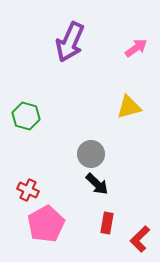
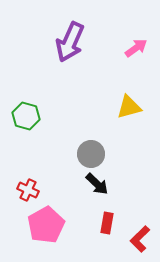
pink pentagon: moved 1 px down
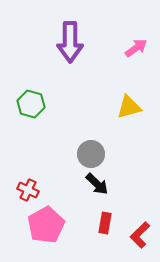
purple arrow: rotated 24 degrees counterclockwise
green hexagon: moved 5 px right, 12 px up
red rectangle: moved 2 px left
red L-shape: moved 4 px up
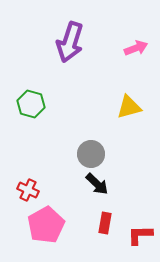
purple arrow: rotated 18 degrees clockwise
pink arrow: rotated 15 degrees clockwise
red L-shape: rotated 44 degrees clockwise
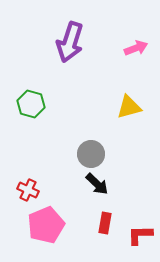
pink pentagon: rotated 6 degrees clockwise
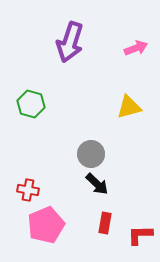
red cross: rotated 15 degrees counterclockwise
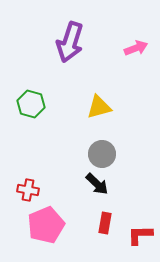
yellow triangle: moved 30 px left
gray circle: moved 11 px right
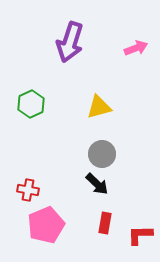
green hexagon: rotated 20 degrees clockwise
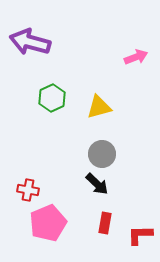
purple arrow: moved 40 px left; rotated 87 degrees clockwise
pink arrow: moved 9 px down
green hexagon: moved 21 px right, 6 px up
pink pentagon: moved 2 px right, 2 px up
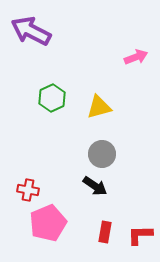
purple arrow: moved 1 px right, 11 px up; rotated 12 degrees clockwise
black arrow: moved 2 px left, 2 px down; rotated 10 degrees counterclockwise
red rectangle: moved 9 px down
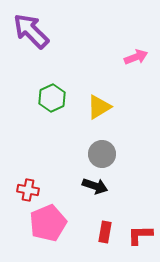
purple arrow: rotated 18 degrees clockwise
yellow triangle: rotated 16 degrees counterclockwise
black arrow: rotated 15 degrees counterclockwise
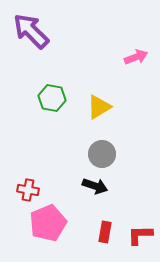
green hexagon: rotated 24 degrees counterclockwise
